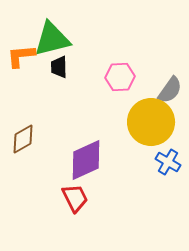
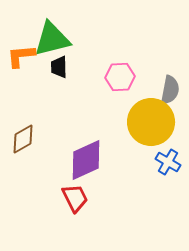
gray semicircle: rotated 24 degrees counterclockwise
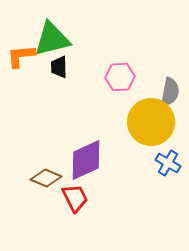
gray semicircle: moved 2 px down
brown diamond: moved 23 px right, 39 px down; rotated 52 degrees clockwise
blue cross: moved 1 px down
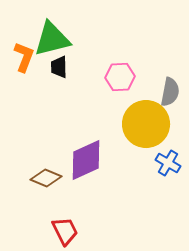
orange L-shape: moved 3 px right, 1 px down; rotated 116 degrees clockwise
yellow circle: moved 5 px left, 2 px down
red trapezoid: moved 10 px left, 33 px down
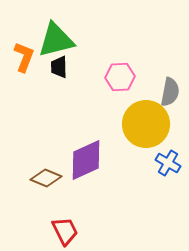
green triangle: moved 4 px right, 1 px down
